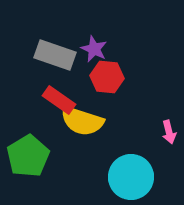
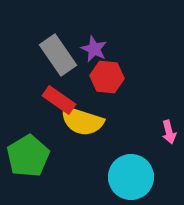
gray rectangle: moved 3 px right; rotated 36 degrees clockwise
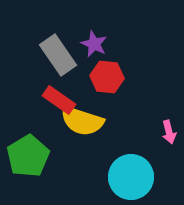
purple star: moved 5 px up
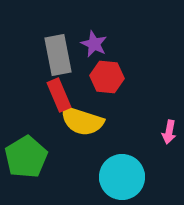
gray rectangle: rotated 24 degrees clockwise
red rectangle: moved 5 px up; rotated 32 degrees clockwise
pink arrow: rotated 25 degrees clockwise
green pentagon: moved 2 px left, 1 px down
cyan circle: moved 9 px left
